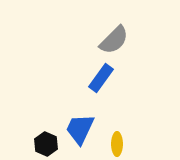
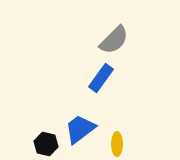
blue trapezoid: rotated 28 degrees clockwise
black hexagon: rotated 10 degrees counterclockwise
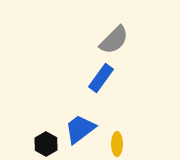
black hexagon: rotated 15 degrees clockwise
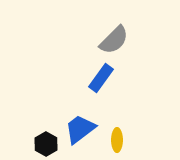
yellow ellipse: moved 4 px up
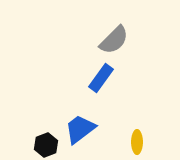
yellow ellipse: moved 20 px right, 2 px down
black hexagon: moved 1 px down; rotated 10 degrees clockwise
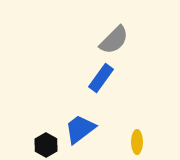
black hexagon: rotated 10 degrees counterclockwise
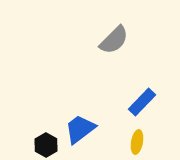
blue rectangle: moved 41 px right, 24 px down; rotated 8 degrees clockwise
yellow ellipse: rotated 10 degrees clockwise
